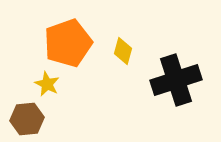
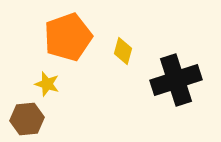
orange pentagon: moved 6 px up
yellow star: rotated 10 degrees counterclockwise
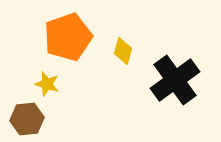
black cross: moved 1 px left; rotated 18 degrees counterclockwise
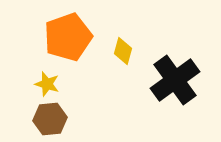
brown hexagon: moved 23 px right
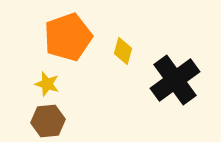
brown hexagon: moved 2 px left, 2 px down
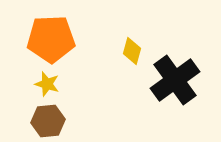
orange pentagon: moved 17 px left, 2 px down; rotated 18 degrees clockwise
yellow diamond: moved 9 px right
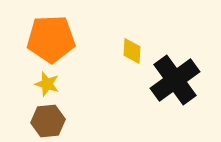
yellow diamond: rotated 12 degrees counterclockwise
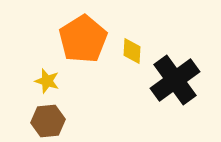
orange pentagon: moved 32 px right; rotated 30 degrees counterclockwise
yellow star: moved 3 px up
